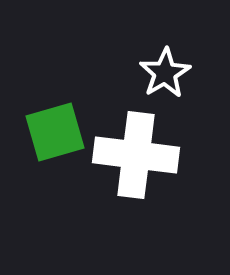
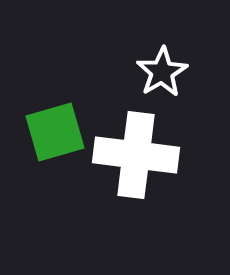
white star: moved 3 px left, 1 px up
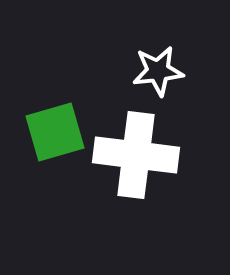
white star: moved 4 px left, 1 px up; rotated 24 degrees clockwise
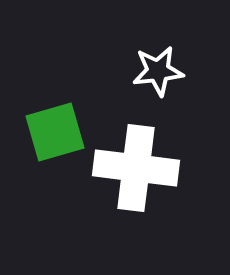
white cross: moved 13 px down
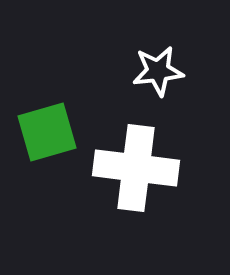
green square: moved 8 px left
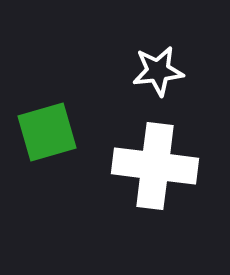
white cross: moved 19 px right, 2 px up
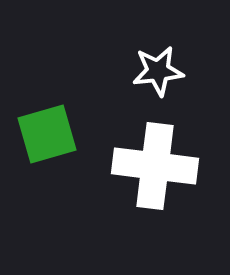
green square: moved 2 px down
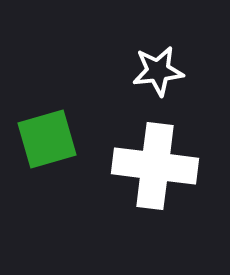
green square: moved 5 px down
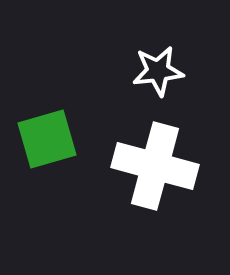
white cross: rotated 8 degrees clockwise
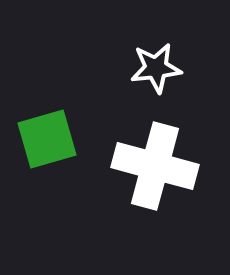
white star: moved 2 px left, 3 px up
